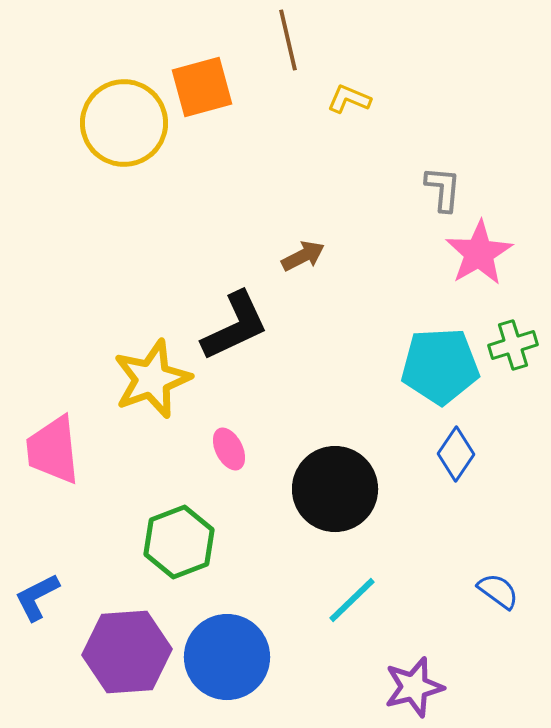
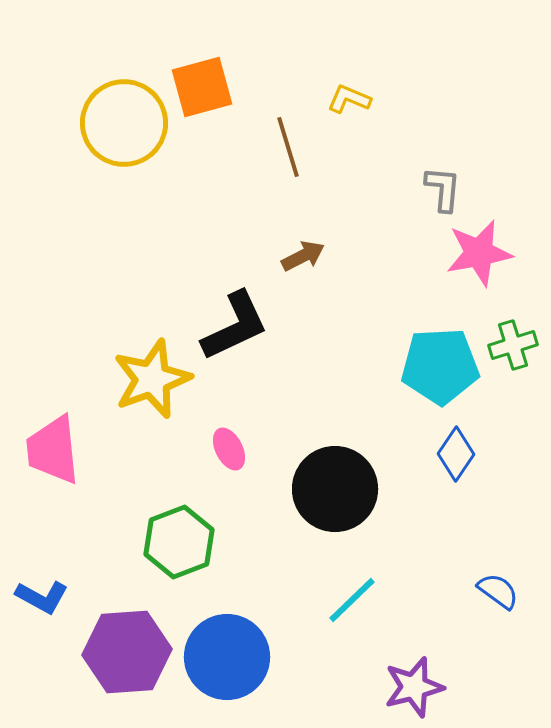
brown line: moved 107 px down; rotated 4 degrees counterclockwise
pink star: rotated 20 degrees clockwise
blue L-shape: moved 5 px right; rotated 124 degrees counterclockwise
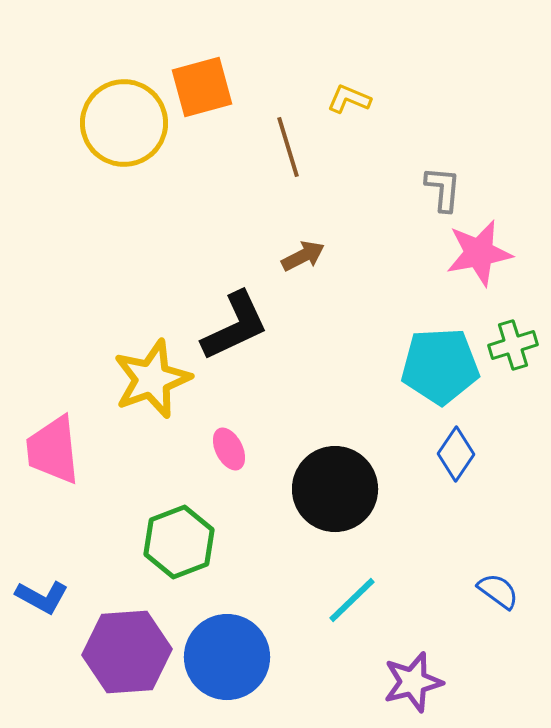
purple star: moved 1 px left, 5 px up
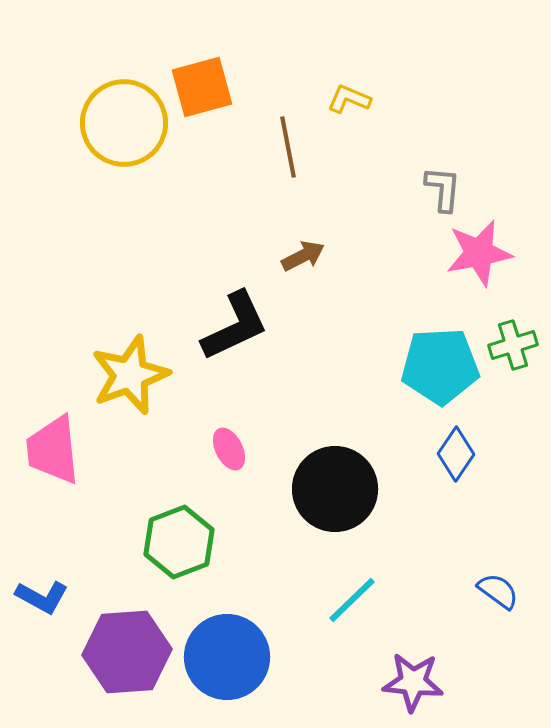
brown line: rotated 6 degrees clockwise
yellow star: moved 22 px left, 4 px up
purple star: rotated 20 degrees clockwise
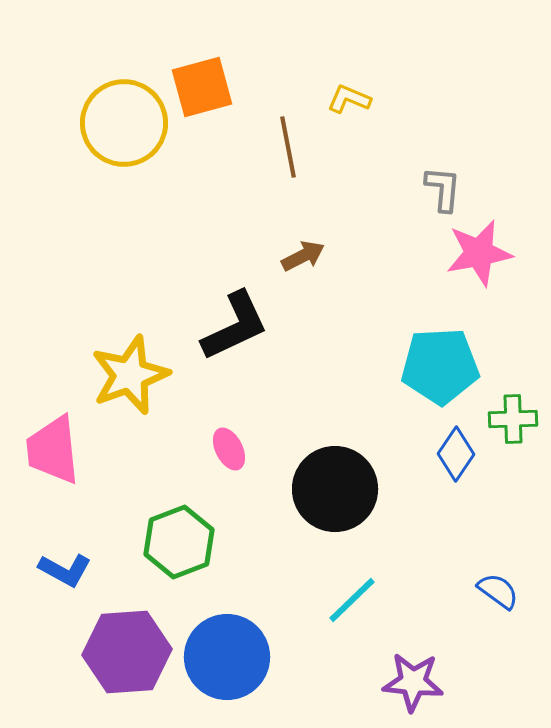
green cross: moved 74 px down; rotated 15 degrees clockwise
blue L-shape: moved 23 px right, 27 px up
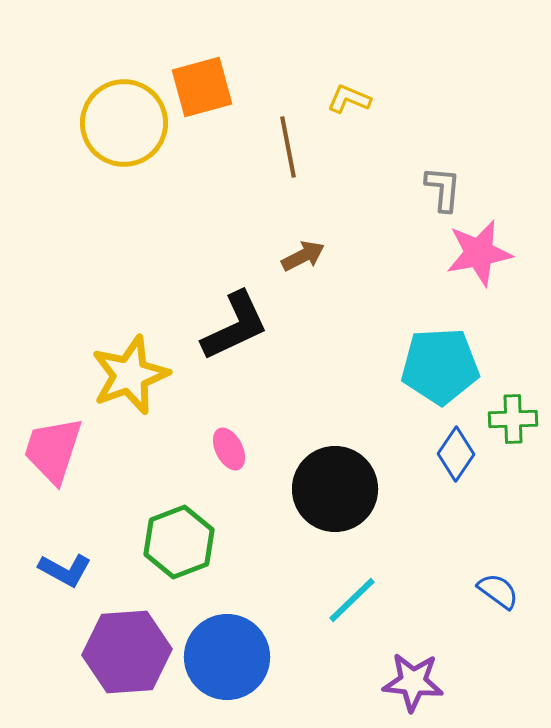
pink trapezoid: rotated 24 degrees clockwise
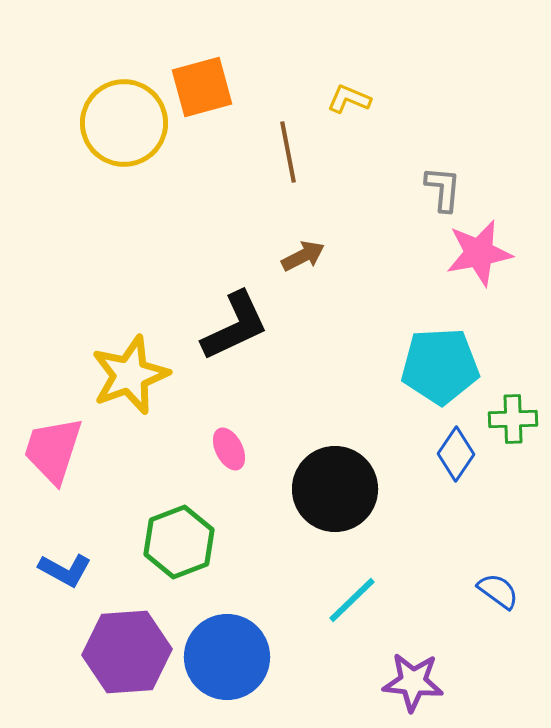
brown line: moved 5 px down
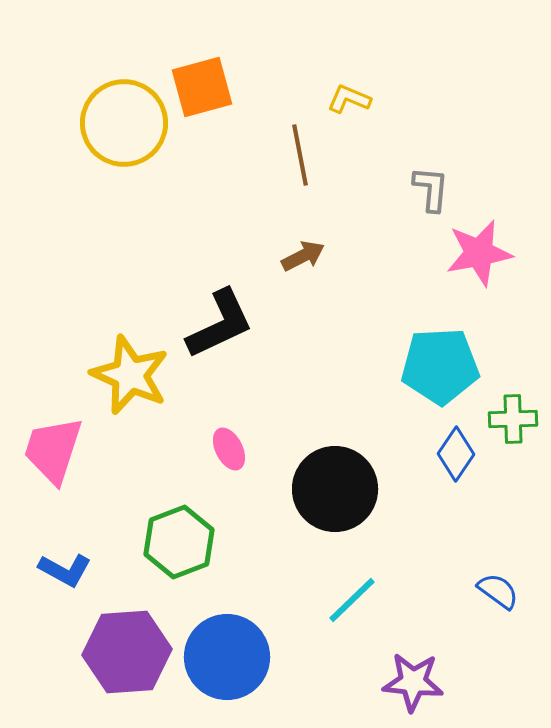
brown line: moved 12 px right, 3 px down
gray L-shape: moved 12 px left
black L-shape: moved 15 px left, 2 px up
yellow star: rotated 28 degrees counterclockwise
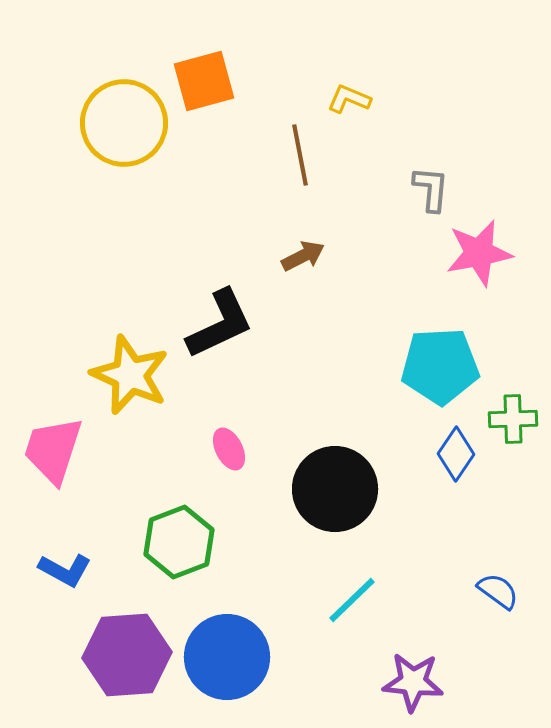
orange square: moved 2 px right, 6 px up
purple hexagon: moved 3 px down
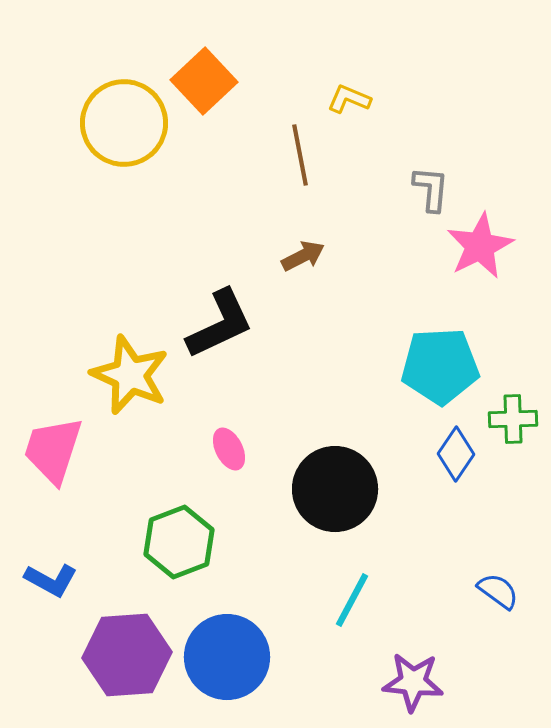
orange square: rotated 28 degrees counterclockwise
pink star: moved 1 px right, 7 px up; rotated 16 degrees counterclockwise
blue L-shape: moved 14 px left, 10 px down
cyan line: rotated 18 degrees counterclockwise
